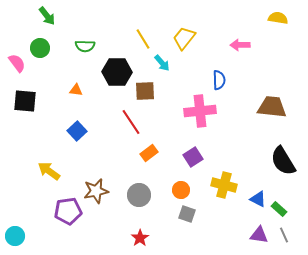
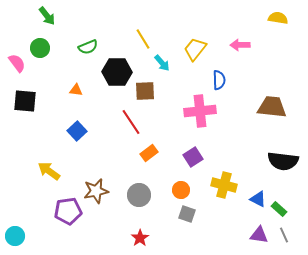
yellow trapezoid: moved 11 px right, 11 px down
green semicircle: moved 3 px right, 1 px down; rotated 24 degrees counterclockwise
black semicircle: rotated 52 degrees counterclockwise
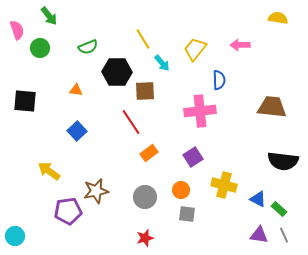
green arrow: moved 2 px right
pink semicircle: moved 33 px up; rotated 18 degrees clockwise
gray circle: moved 6 px right, 2 px down
gray square: rotated 12 degrees counterclockwise
red star: moved 5 px right; rotated 18 degrees clockwise
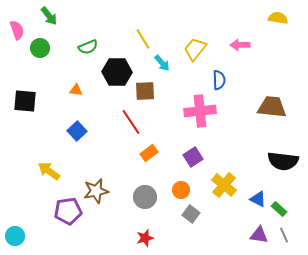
yellow cross: rotated 25 degrees clockwise
gray square: moved 4 px right; rotated 30 degrees clockwise
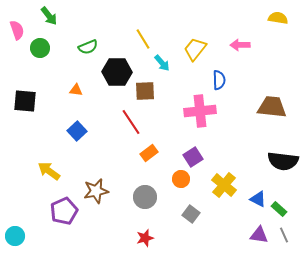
orange circle: moved 11 px up
purple pentagon: moved 4 px left; rotated 16 degrees counterclockwise
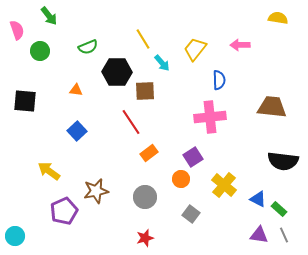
green circle: moved 3 px down
pink cross: moved 10 px right, 6 px down
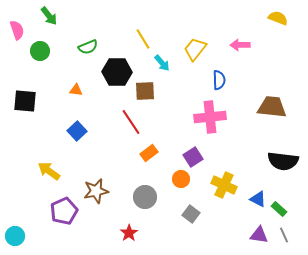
yellow semicircle: rotated 12 degrees clockwise
yellow cross: rotated 15 degrees counterclockwise
red star: moved 16 px left, 5 px up; rotated 18 degrees counterclockwise
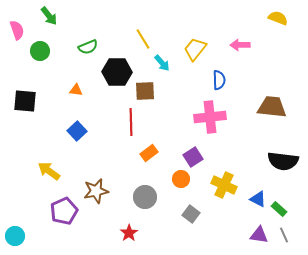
red line: rotated 32 degrees clockwise
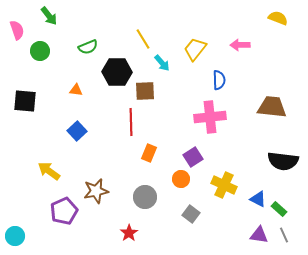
orange rectangle: rotated 30 degrees counterclockwise
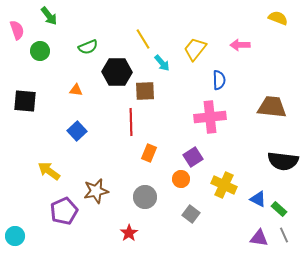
purple triangle: moved 3 px down
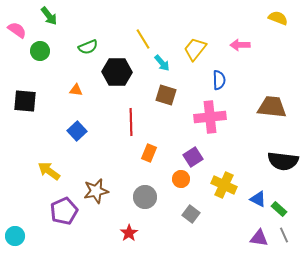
pink semicircle: rotated 36 degrees counterclockwise
brown square: moved 21 px right, 4 px down; rotated 20 degrees clockwise
